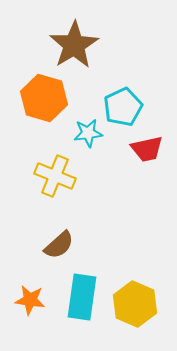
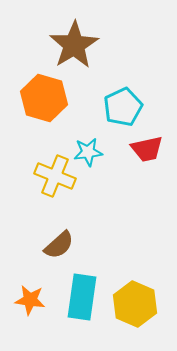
cyan star: moved 19 px down
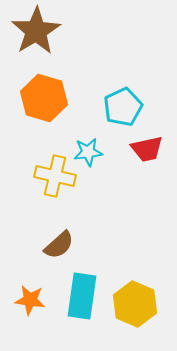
brown star: moved 38 px left, 14 px up
yellow cross: rotated 9 degrees counterclockwise
cyan rectangle: moved 1 px up
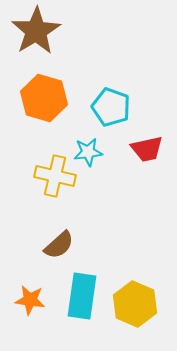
cyan pentagon: moved 12 px left; rotated 27 degrees counterclockwise
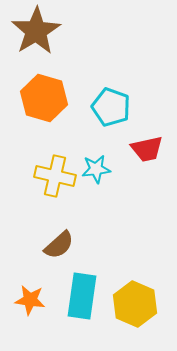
cyan star: moved 8 px right, 17 px down
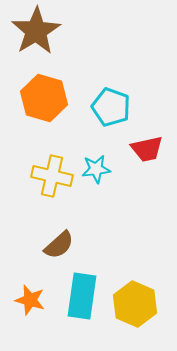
yellow cross: moved 3 px left
orange star: rotated 8 degrees clockwise
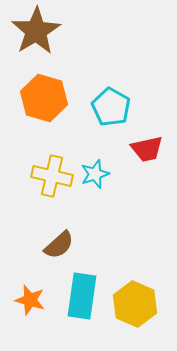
cyan pentagon: rotated 9 degrees clockwise
cyan star: moved 1 px left, 5 px down; rotated 12 degrees counterclockwise
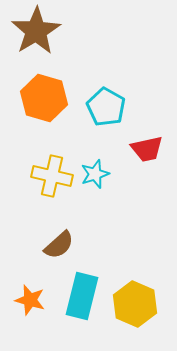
cyan pentagon: moved 5 px left
cyan rectangle: rotated 6 degrees clockwise
